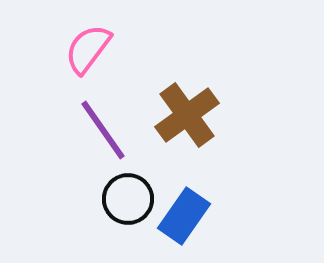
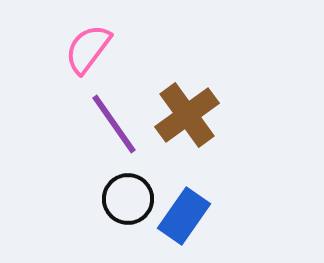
purple line: moved 11 px right, 6 px up
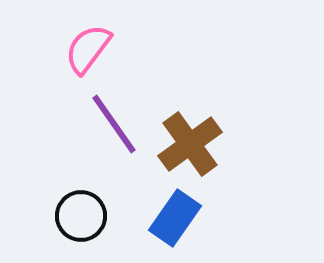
brown cross: moved 3 px right, 29 px down
black circle: moved 47 px left, 17 px down
blue rectangle: moved 9 px left, 2 px down
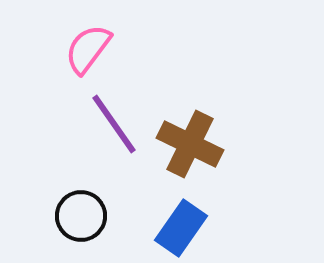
brown cross: rotated 28 degrees counterclockwise
blue rectangle: moved 6 px right, 10 px down
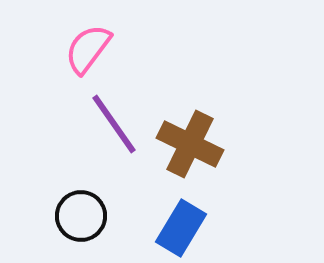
blue rectangle: rotated 4 degrees counterclockwise
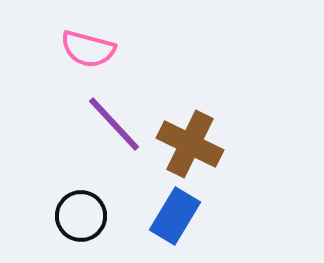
pink semicircle: rotated 112 degrees counterclockwise
purple line: rotated 8 degrees counterclockwise
blue rectangle: moved 6 px left, 12 px up
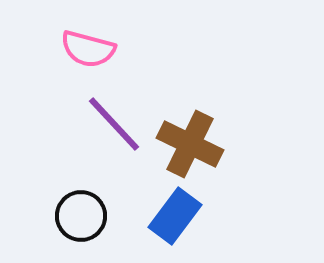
blue rectangle: rotated 6 degrees clockwise
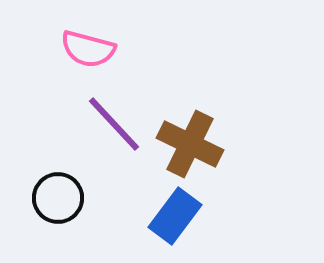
black circle: moved 23 px left, 18 px up
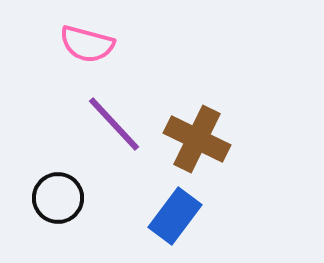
pink semicircle: moved 1 px left, 5 px up
brown cross: moved 7 px right, 5 px up
